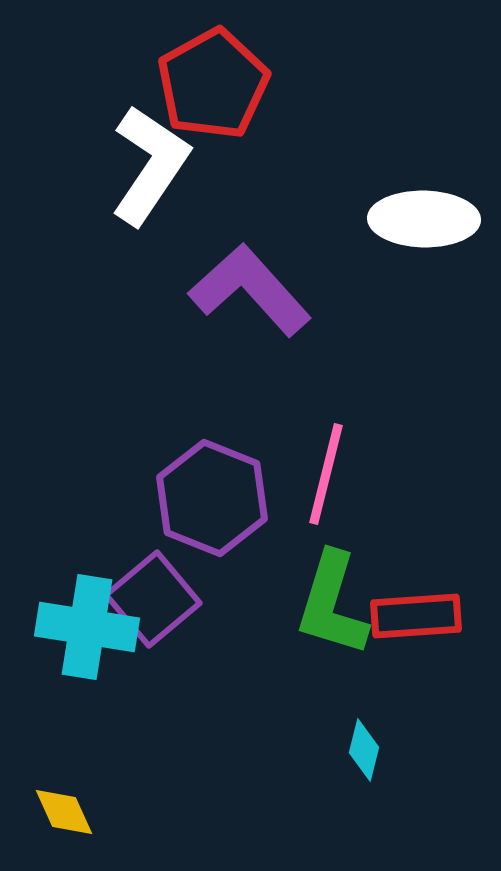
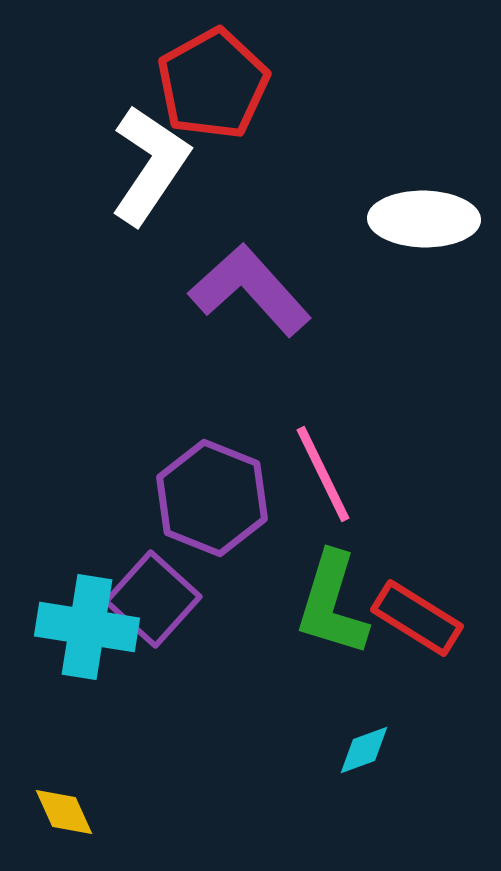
pink line: moved 3 px left; rotated 40 degrees counterclockwise
purple square: rotated 8 degrees counterclockwise
red rectangle: moved 1 px right, 2 px down; rotated 36 degrees clockwise
cyan diamond: rotated 56 degrees clockwise
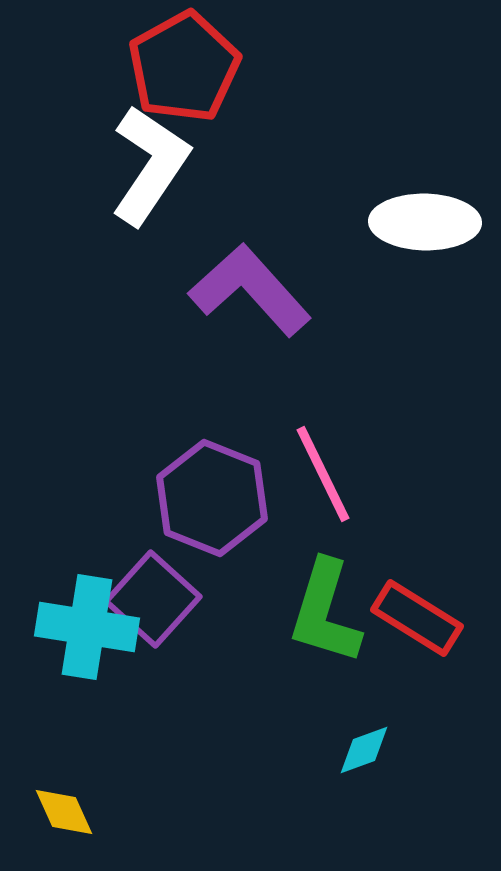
red pentagon: moved 29 px left, 17 px up
white ellipse: moved 1 px right, 3 px down
green L-shape: moved 7 px left, 8 px down
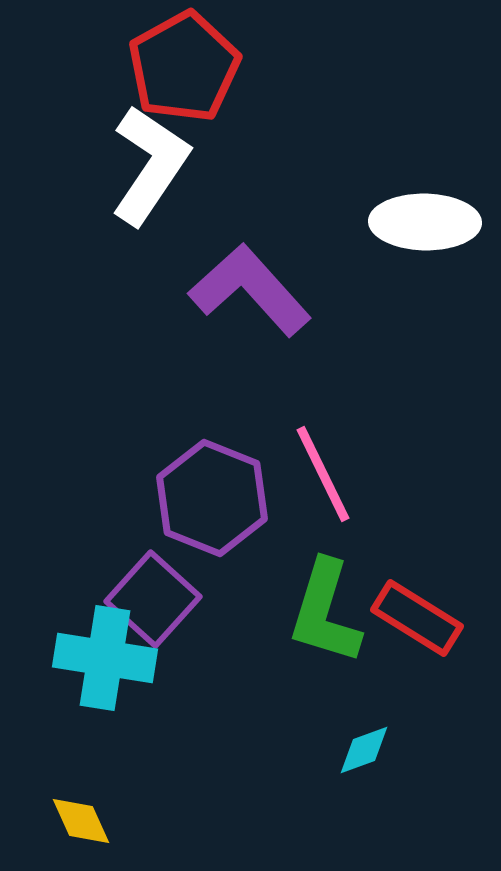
cyan cross: moved 18 px right, 31 px down
yellow diamond: moved 17 px right, 9 px down
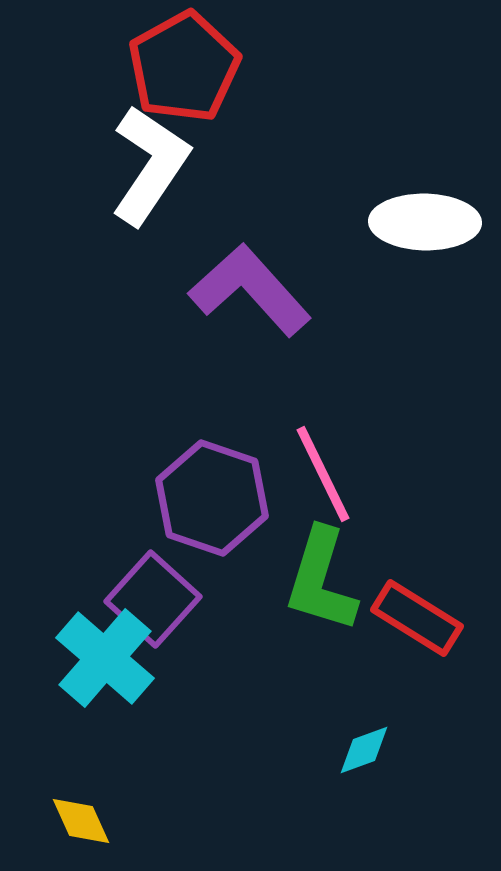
purple hexagon: rotated 3 degrees counterclockwise
green L-shape: moved 4 px left, 32 px up
cyan cross: rotated 32 degrees clockwise
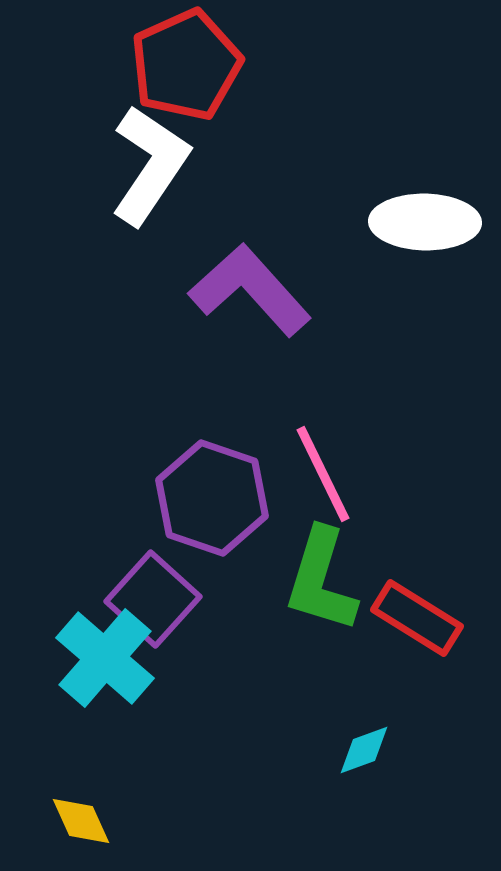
red pentagon: moved 2 px right, 2 px up; rotated 5 degrees clockwise
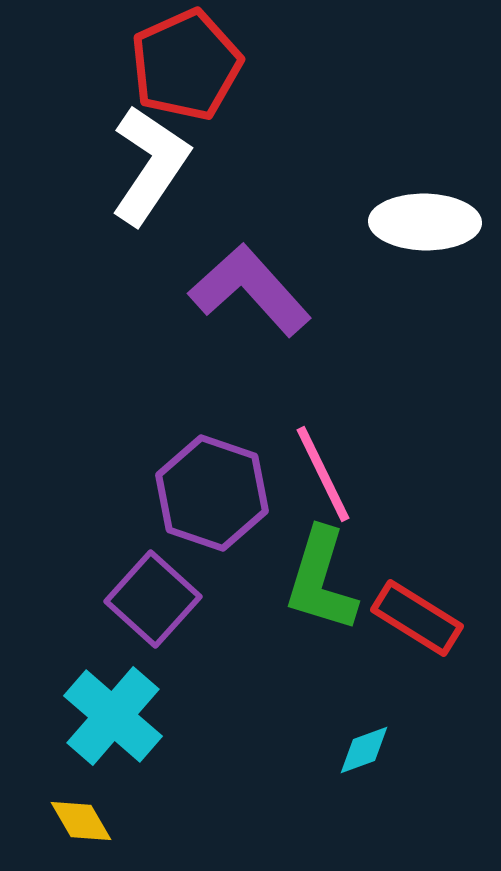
purple hexagon: moved 5 px up
cyan cross: moved 8 px right, 58 px down
yellow diamond: rotated 6 degrees counterclockwise
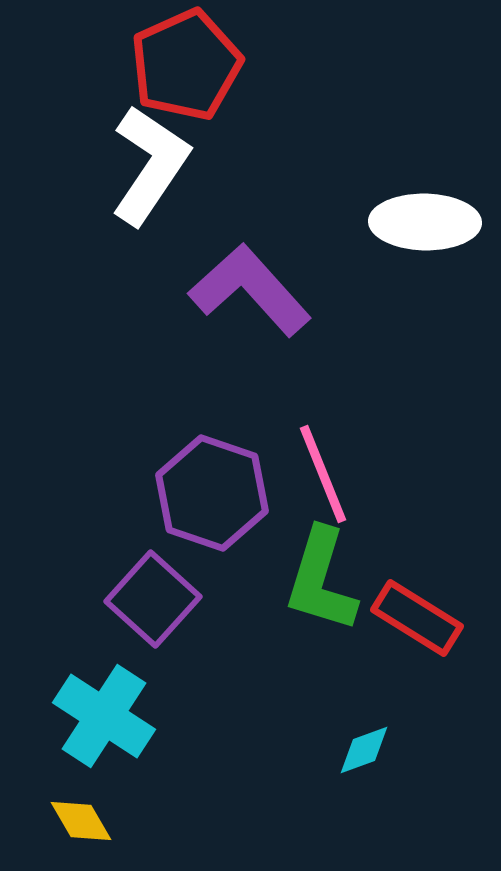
pink line: rotated 4 degrees clockwise
cyan cross: moved 9 px left; rotated 8 degrees counterclockwise
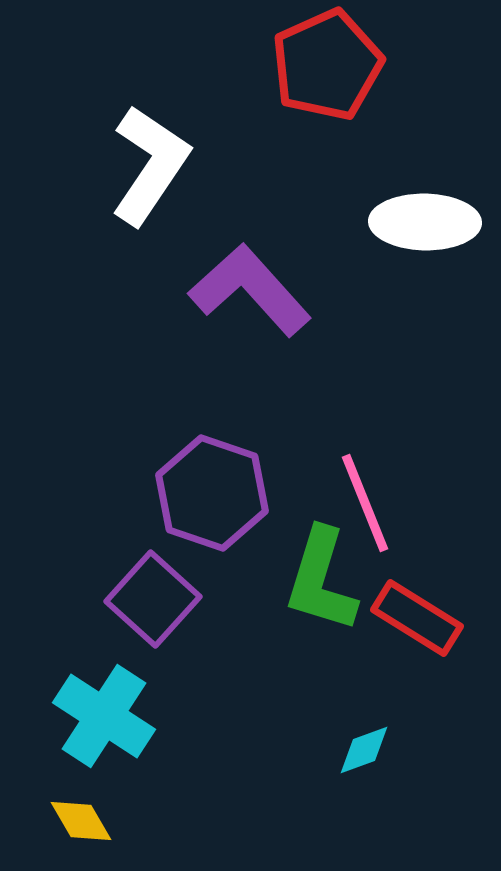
red pentagon: moved 141 px right
pink line: moved 42 px right, 29 px down
